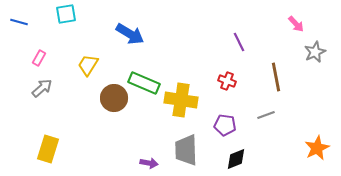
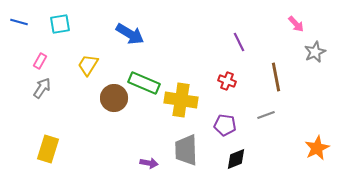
cyan square: moved 6 px left, 10 px down
pink rectangle: moved 1 px right, 3 px down
gray arrow: rotated 15 degrees counterclockwise
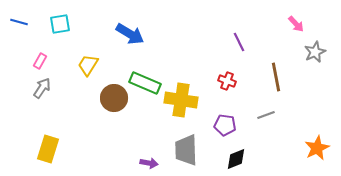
green rectangle: moved 1 px right
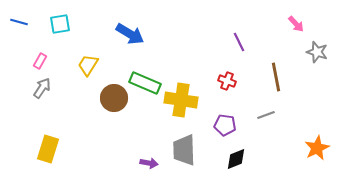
gray star: moved 2 px right; rotated 30 degrees counterclockwise
gray trapezoid: moved 2 px left
